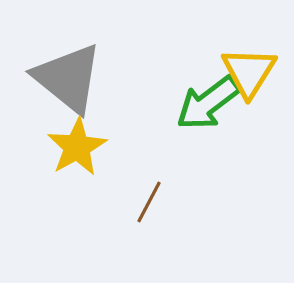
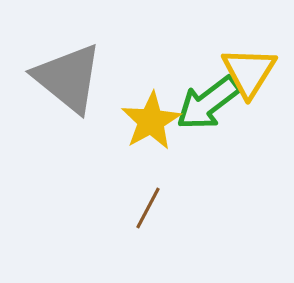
yellow star: moved 74 px right, 26 px up
brown line: moved 1 px left, 6 px down
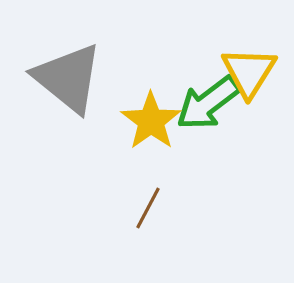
yellow star: rotated 6 degrees counterclockwise
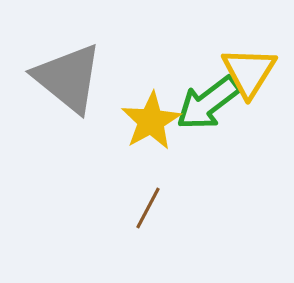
yellow star: rotated 6 degrees clockwise
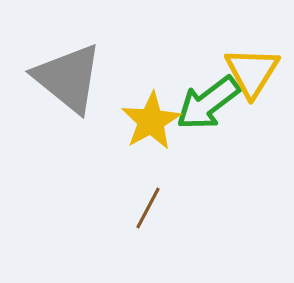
yellow triangle: moved 3 px right
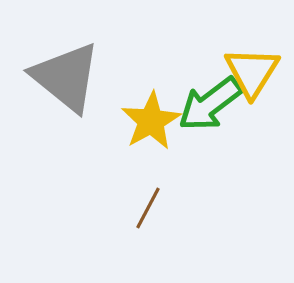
gray triangle: moved 2 px left, 1 px up
green arrow: moved 2 px right, 1 px down
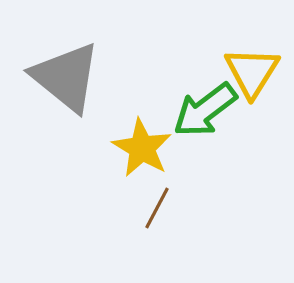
green arrow: moved 5 px left, 6 px down
yellow star: moved 9 px left, 27 px down; rotated 12 degrees counterclockwise
brown line: moved 9 px right
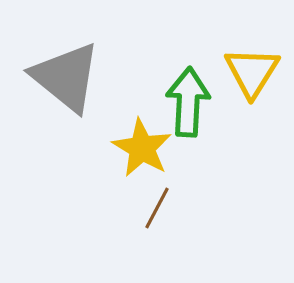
green arrow: moved 17 px left, 8 px up; rotated 130 degrees clockwise
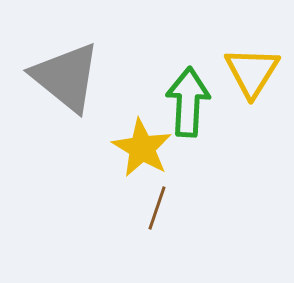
brown line: rotated 9 degrees counterclockwise
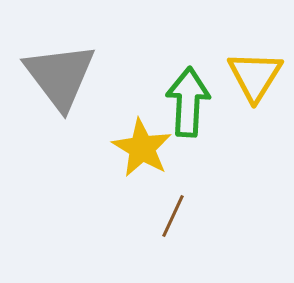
yellow triangle: moved 3 px right, 4 px down
gray triangle: moved 6 px left, 1 px up; rotated 14 degrees clockwise
brown line: moved 16 px right, 8 px down; rotated 6 degrees clockwise
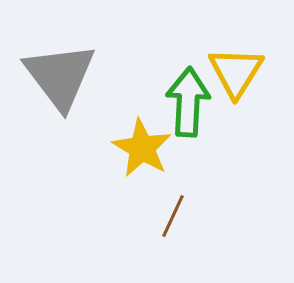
yellow triangle: moved 19 px left, 4 px up
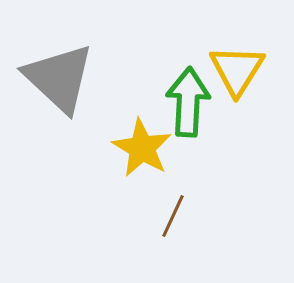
yellow triangle: moved 1 px right, 2 px up
gray triangle: moved 1 px left, 2 px down; rotated 10 degrees counterclockwise
